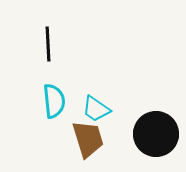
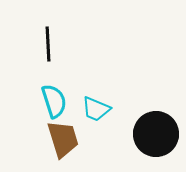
cyan semicircle: rotated 12 degrees counterclockwise
cyan trapezoid: rotated 12 degrees counterclockwise
brown trapezoid: moved 25 px left
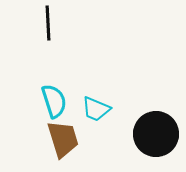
black line: moved 21 px up
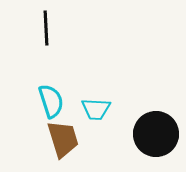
black line: moved 2 px left, 5 px down
cyan semicircle: moved 3 px left
cyan trapezoid: rotated 20 degrees counterclockwise
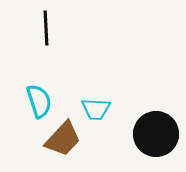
cyan semicircle: moved 12 px left
brown trapezoid: rotated 60 degrees clockwise
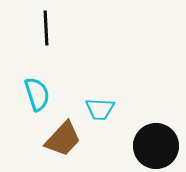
cyan semicircle: moved 2 px left, 7 px up
cyan trapezoid: moved 4 px right
black circle: moved 12 px down
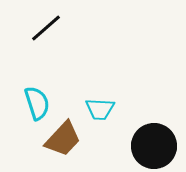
black line: rotated 52 degrees clockwise
cyan semicircle: moved 9 px down
black circle: moved 2 px left
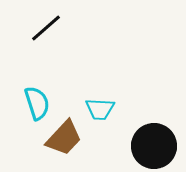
brown trapezoid: moved 1 px right, 1 px up
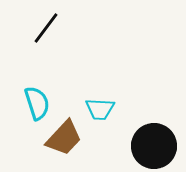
black line: rotated 12 degrees counterclockwise
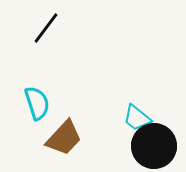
cyan trapezoid: moved 37 px right, 9 px down; rotated 36 degrees clockwise
